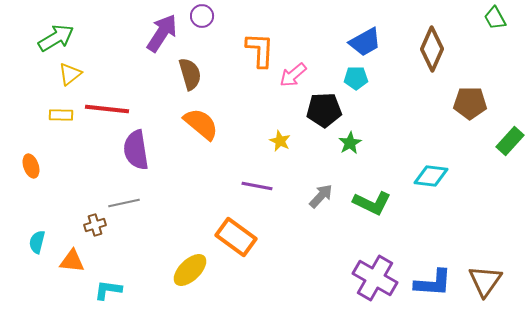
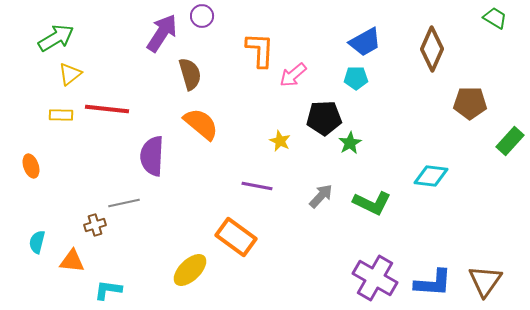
green trapezoid: rotated 150 degrees clockwise
black pentagon: moved 8 px down
purple semicircle: moved 16 px right, 6 px down; rotated 12 degrees clockwise
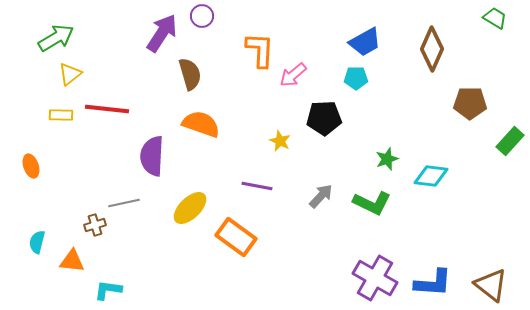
orange semicircle: rotated 21 degrees counterclockwise
green star: moved 37 px right, 16 px down; rotated 10 degrees clockwise
yellow ellipse: moved 62 px up
brown triangle: moved 6 px right, 4 px down; rotated 27 degrees counterclockwise
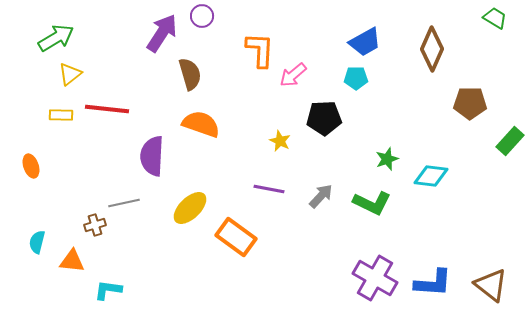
purple line: moved 12 px right, 3 px down
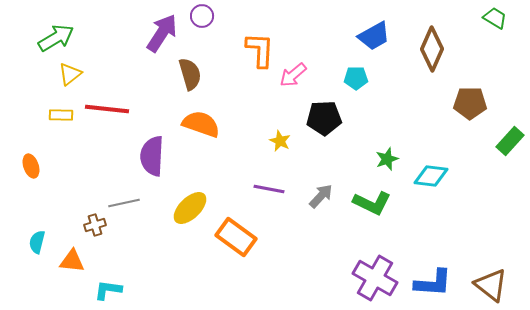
blue trapezoid: moved 9 px right, 6 px up
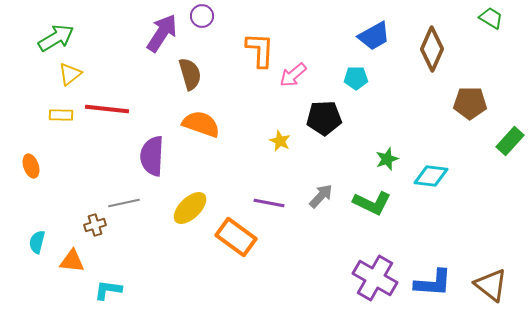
green trapezoid: moved 4 px left
purple line: moved 14 px down
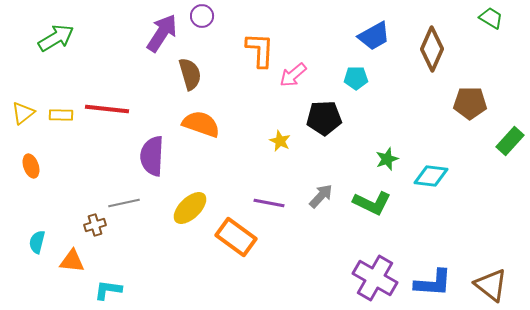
yellow triangle: moved 47 px left, 39 px down
